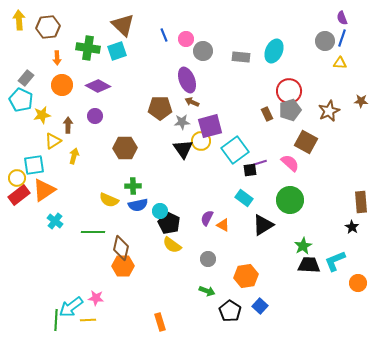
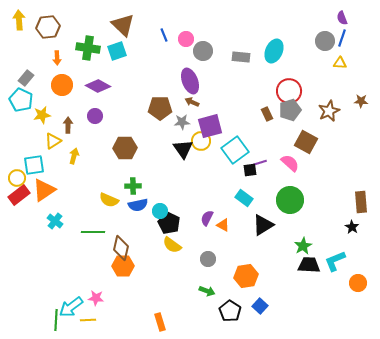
purple ellipse at (187, 80): moved 3 px right, 1 px down
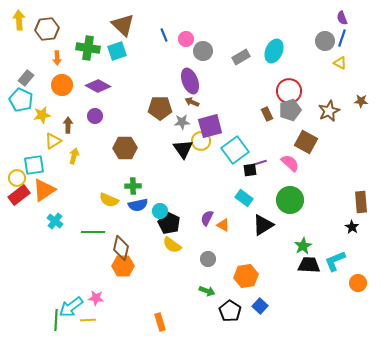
brown hexagon at (48, 27): moved 1 px left, 2 px down
gray rectangle at (241, 57): rotated 36 degrees counterclockwise
yellow triangle at (340, 63): rotated 24 degrees clockwise
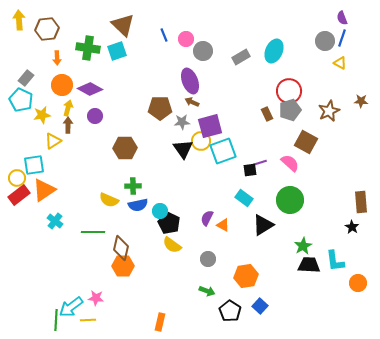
purple diamond at (98, 86): moved 8 px left, 3 px down
cyan square at (235, 150): moved 12 px left, 1 px down; rotated 16 degrees clockwise
yellow arrow at (74, 156): moved 6 px left, 48 px up
cyan L-shape at (335, 261): rotated 75 degrees counterclockwise
orange rectangle at (160, 322): rotated 30 degrees clockwise
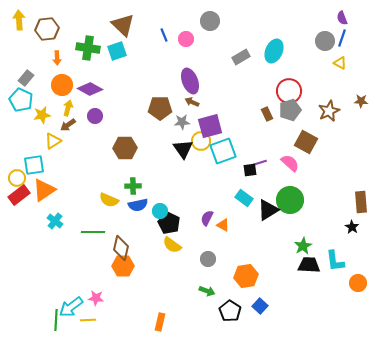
gray circle at (203, 51): moved 7 px right, 30 px up
brown arrow at (68, 125): rotated 126 degrees counterclockwise
black triangle at (263, 225): moved 5 px right, 15 px up
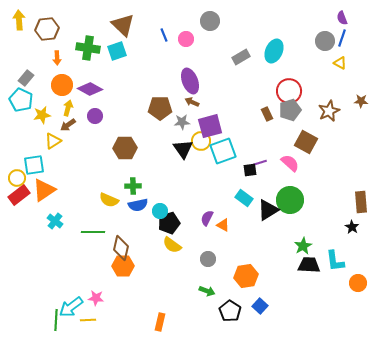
black pentagon at (169, 223): rotated 30 degrees clockwise
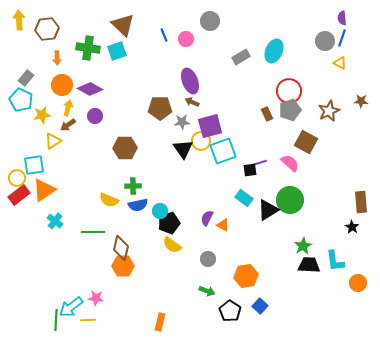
purple semicircle at (342, 18): rotated 16 degrees clockwise
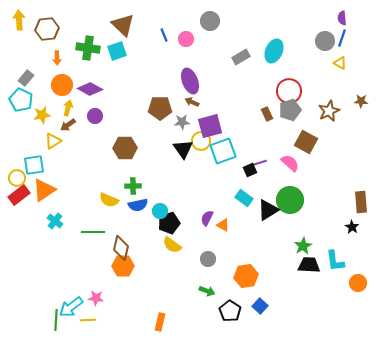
black square at (250, 170): rotated 16 degrees counterclockwise
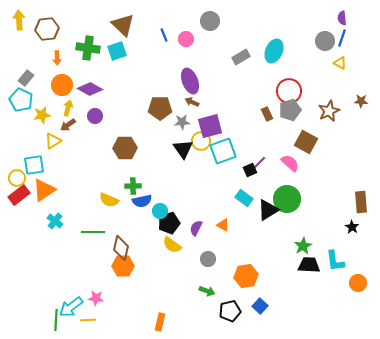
purple line at (259, 163): rotated 28 degrees counterclockwise
green circle at (290, 200): moved 3 px left, 1 px up
blue semicircle at (138, 205): moved 4 px right, 4 px up
purple semicircle at (207, 218): moved 11 px left, 10 px down
black pentagon at (230, 311): rotated 25 degrees clockwise
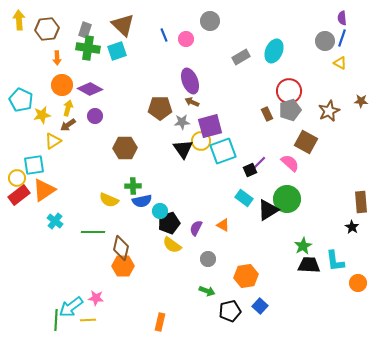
gray rectangle at (26, 78): moved 59 px right, 48 px up; rotated 21 degrees counterclockwise
